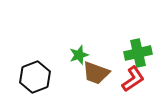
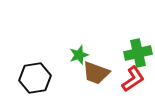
black hexagon: moved 1 px down; rotated 12 degrees clockwise
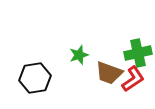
brown trapezoid: moved 13 px right
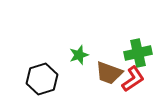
black hexagon: moved 7 px right, 1 px down; rotated 8 degrees counterclockwise
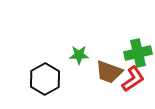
green star: rotated 18 degrees clockwise
brown trapezoid: moved 1 px up
black hexagon: moved 3 px right; rotated 12 degrees counterclockwise
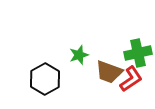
green star: rotated 18 degrees counterclockwise
red L-shape: moved 2 px left
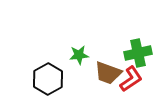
green star: rotated 12 degrees clockwise
brown trapezoid: moved 1 px left, 1 px down
black hexagon: moved 3 px right
